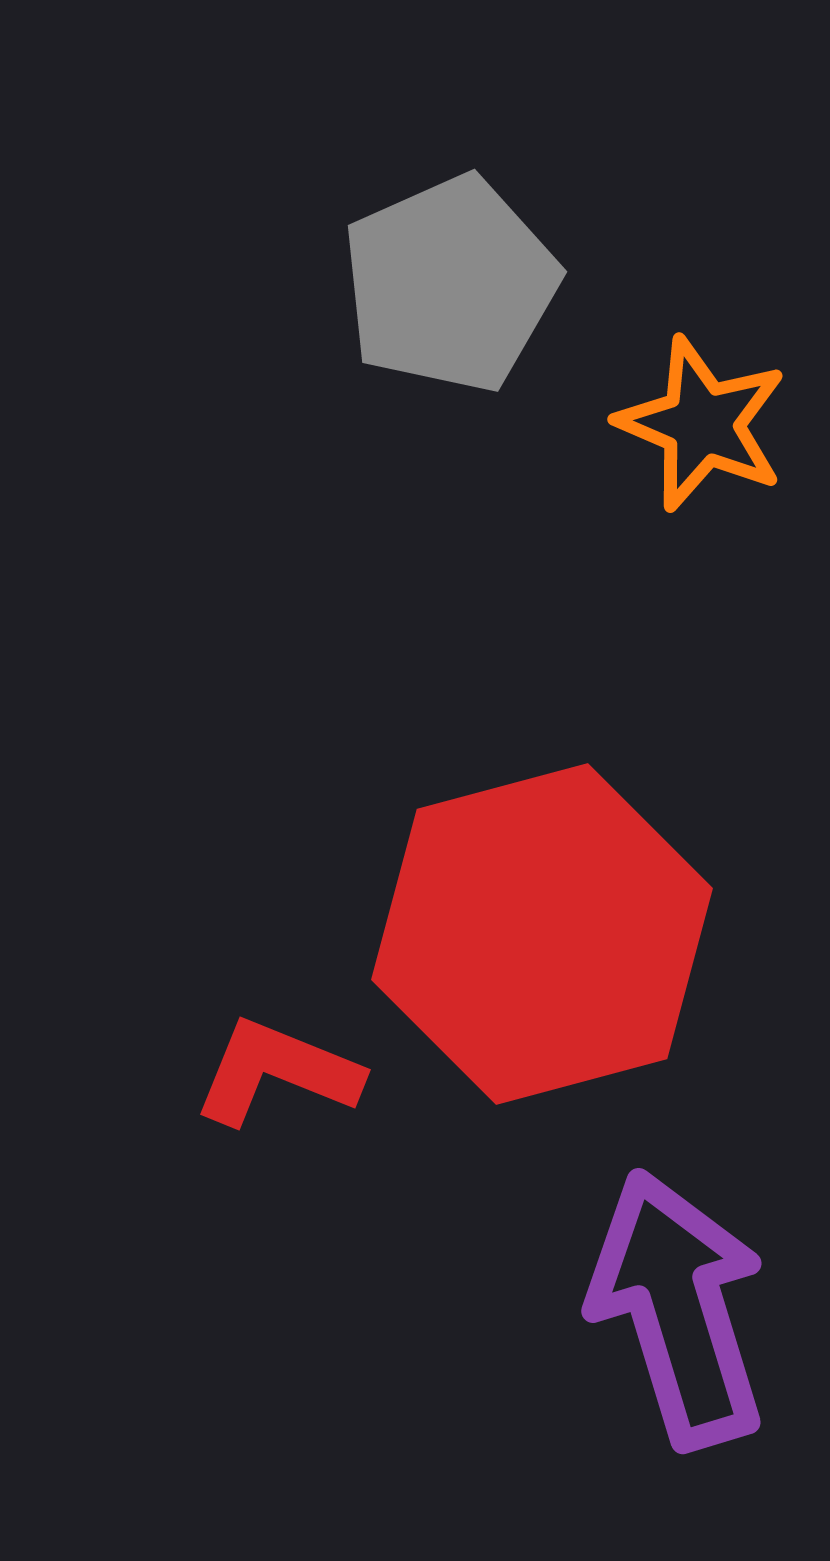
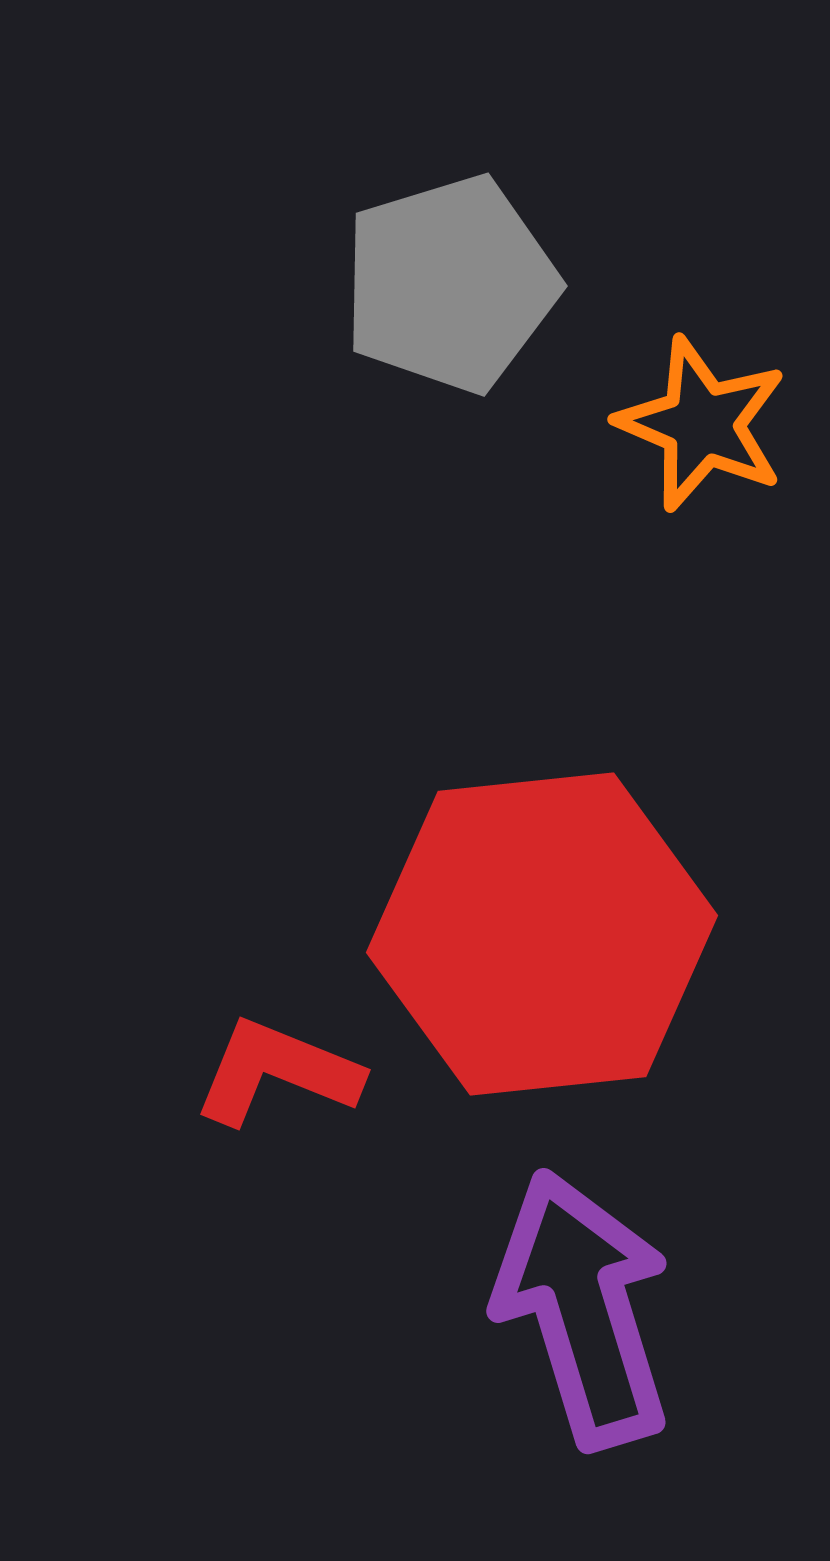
gray pentagon: rotated 7 degrees clockwise
red hexagon: rotated 9 degrees clockwise
purple arrow: moved 95 px left
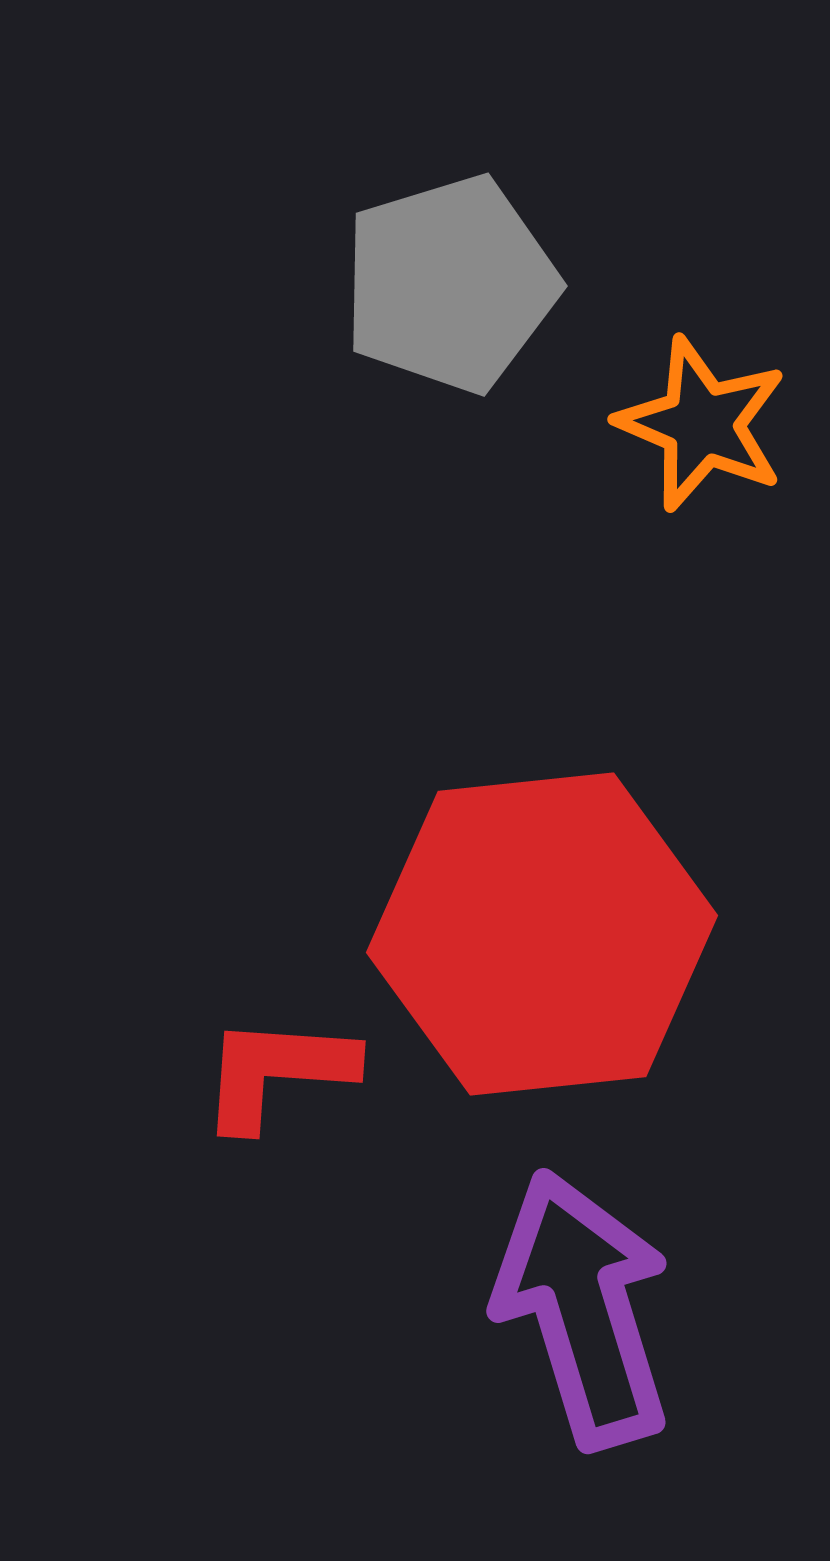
red L-shape: rotated 18 degrees counterclockwise
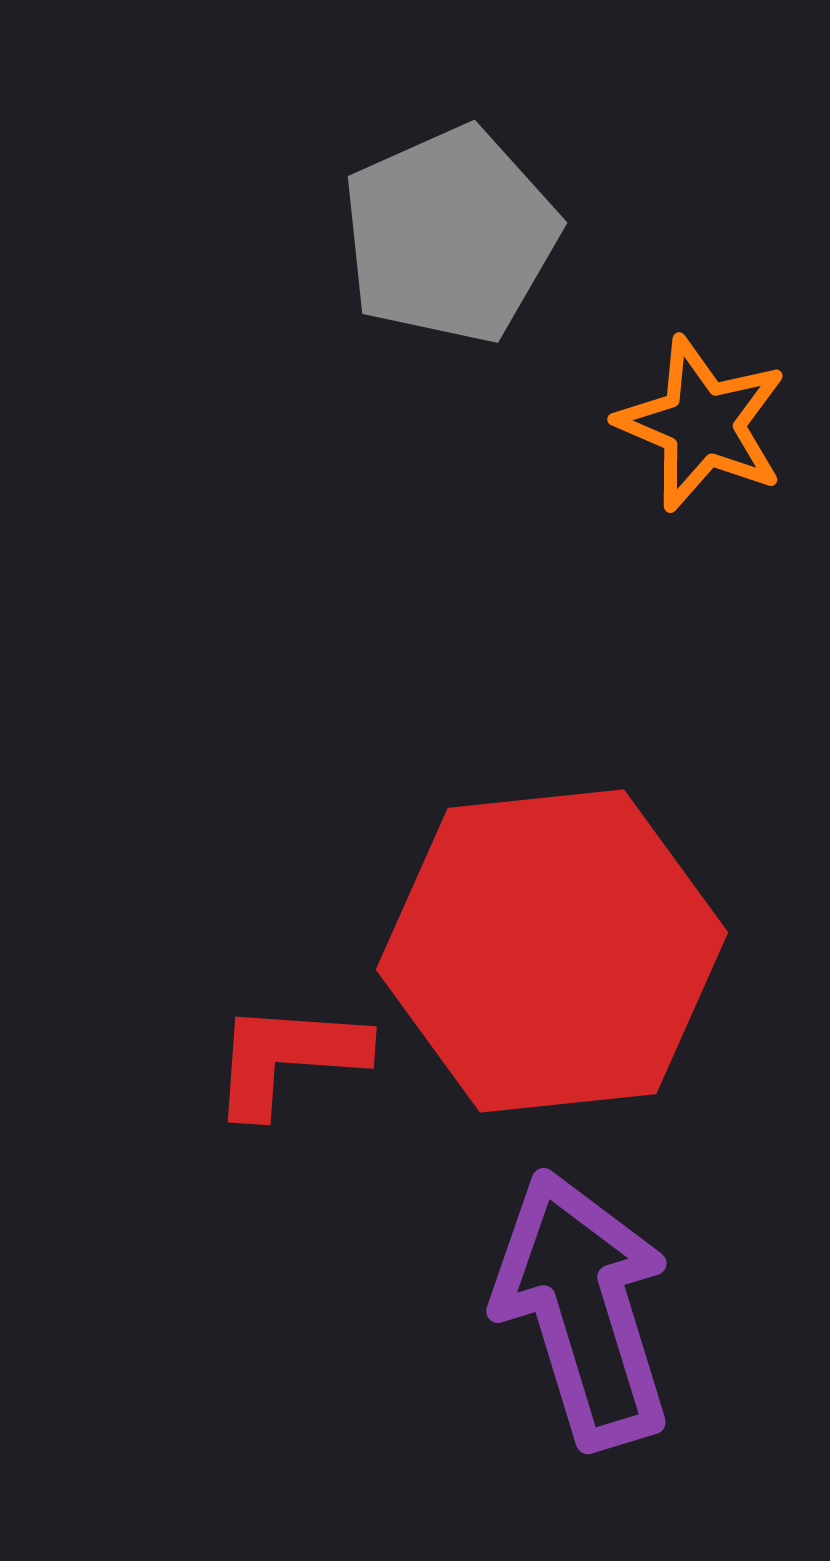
gray pentagon: moved 49 px up; rotated 7 degrees counterclockwise
red hexagon: moved 10 px right, 17 px down
red L-shape: moved 11 px right, 14 px up
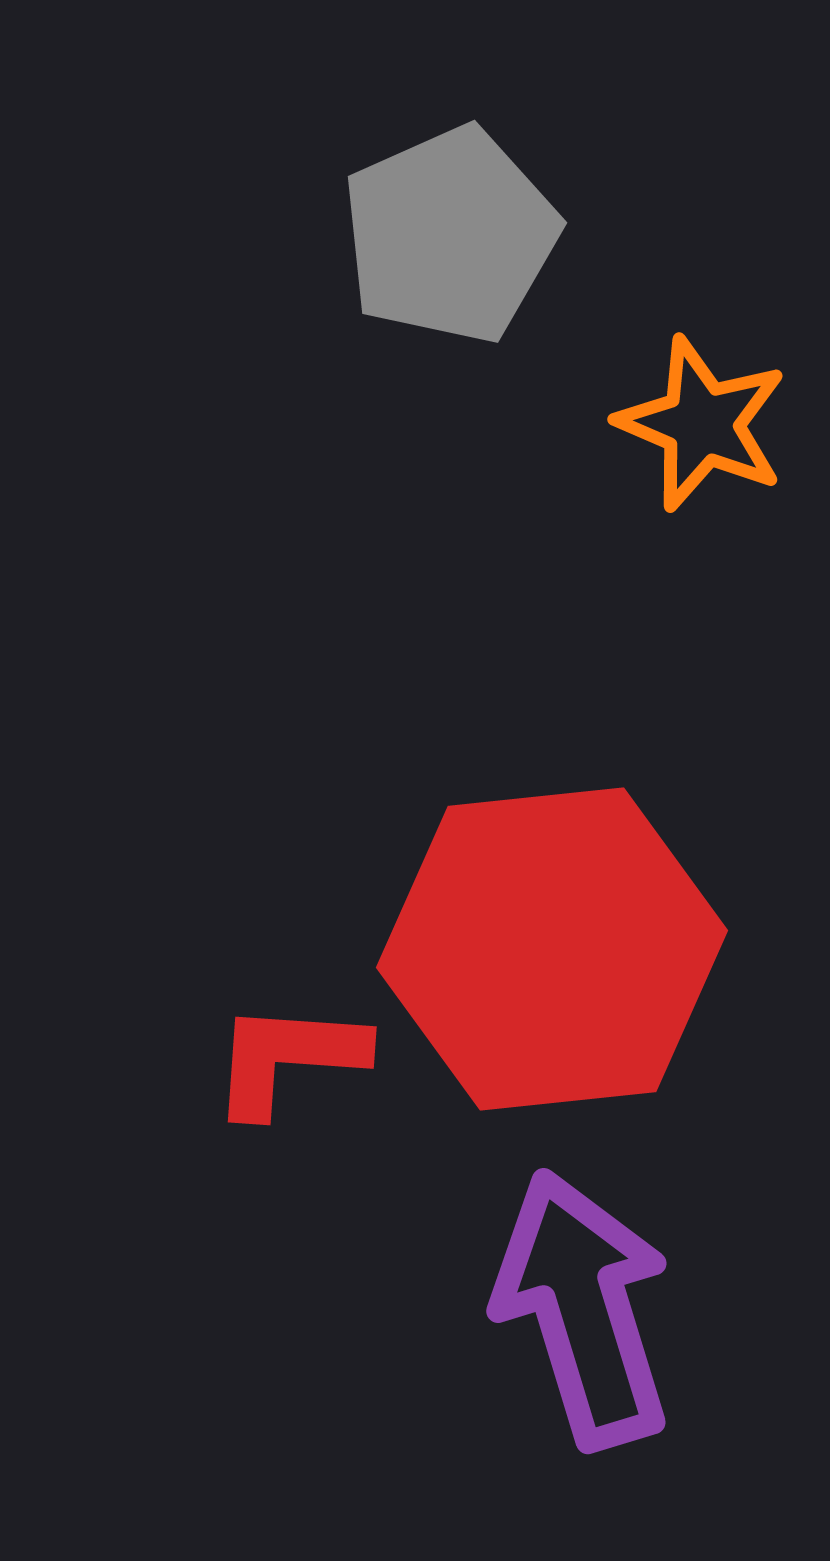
red hexagon: moved 2 px up
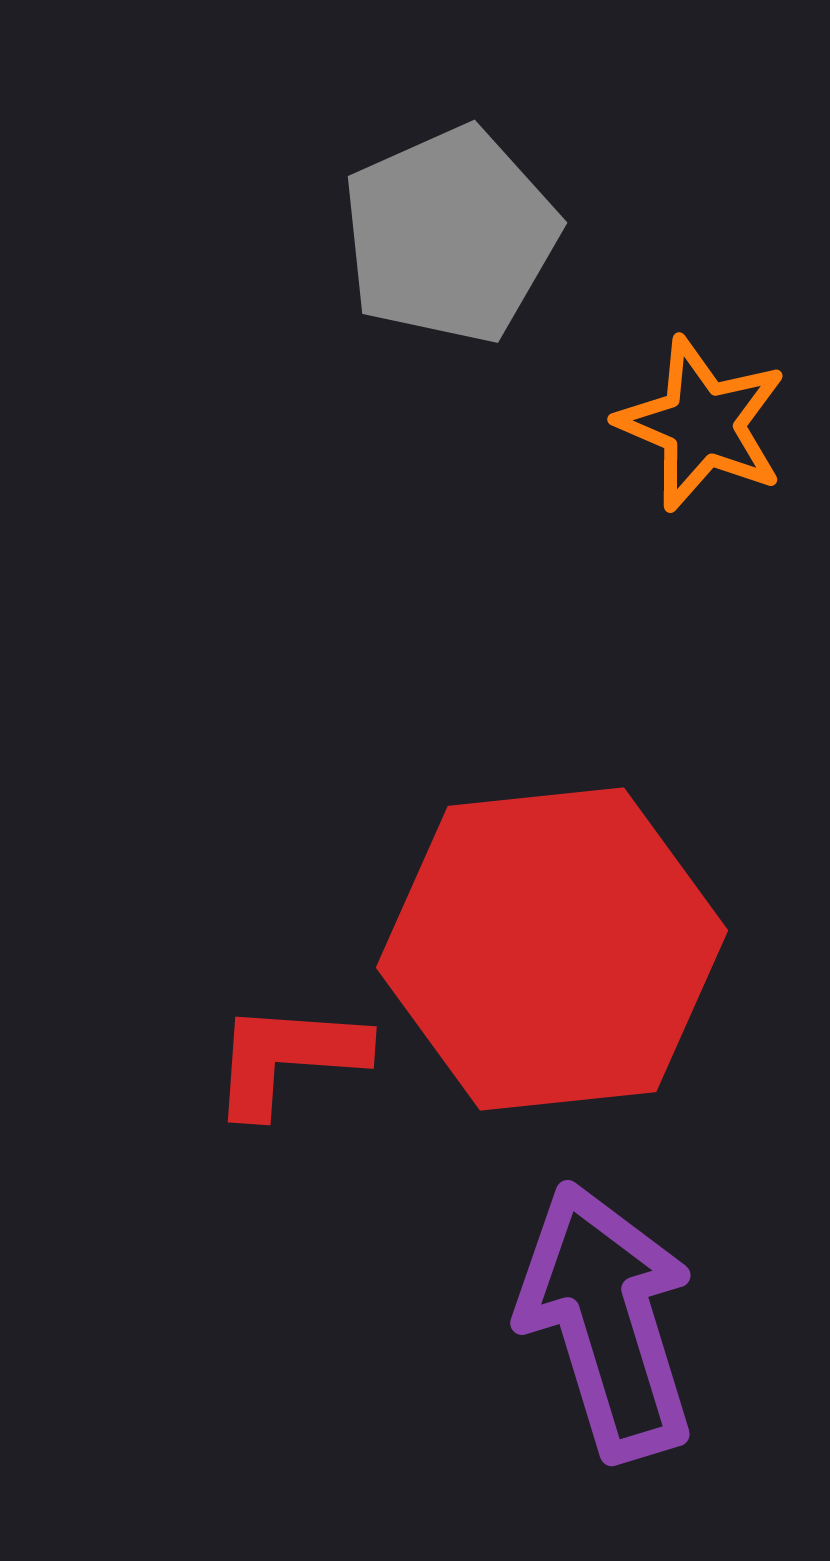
purple arrow: moved 24 px right, 12 px down
